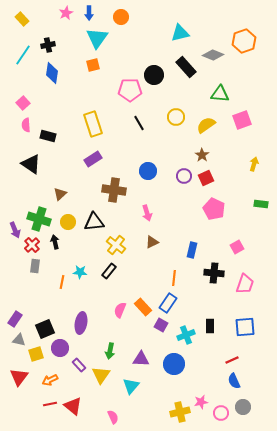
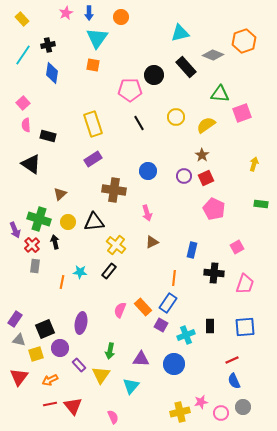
orange square at (93, 65): rotated 24 degrees clockwise
pink square at (242, 120): moved 7 px up
red triangle at (73, 406): rotated 12 degrees clockwise
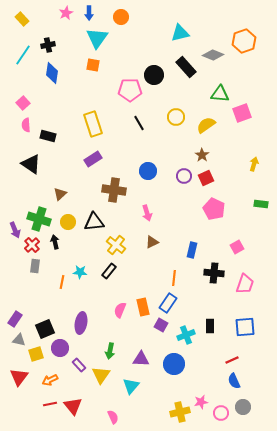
orange rectangle at (143, 307): rotated 30 degrees clockwise
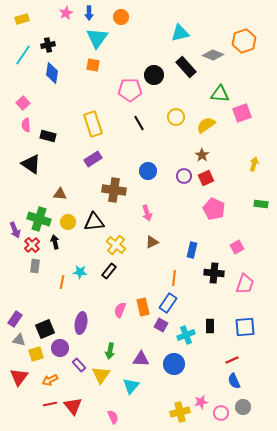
yellow rectangle at (22, 19): rotated 64 degrees counterclockwise
brown triangle at (60, 194): rotated 48 degrees clockwise
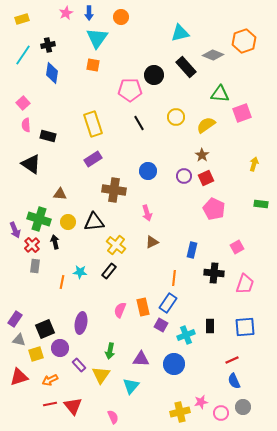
red triangle at (19, 377): rotated 36 degrees clockwise
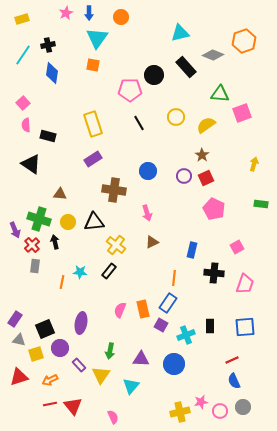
orange rectangle at (143, 307): moved 2 px down
pink circle at (221, 413): moved 1 px left, 2 px up
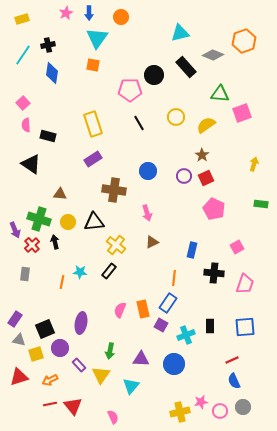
gray rectangle at (35, 266): moved 10 px left, 8 px down
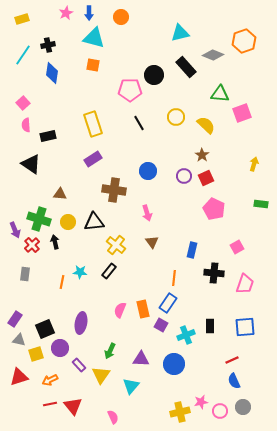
cyan triangle at (97, 38): moved 3 px left; rotated 50 degrees counterclockwise
yellow semicircle at (206, 125): rotated 78 degrees clockwise
black rectangle at (48, 136): rotated 28 degrees counterclockwise
brown triangle at (152, 242): rotated 40 degrees counterclockwise
green arrow at (110, 351): rotated 14 degrees clockwise
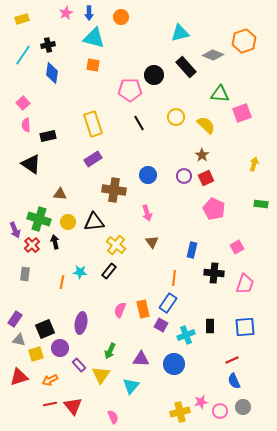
blue circle at (148, 171): moved 4 px down
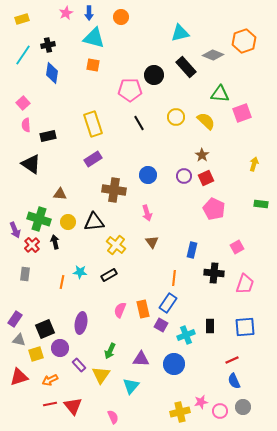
yellow semicircle at (206, 125): moved 4 px up
black rectangle at (109, 271): moved 4 px down; rotated 21 degrees clockwise
